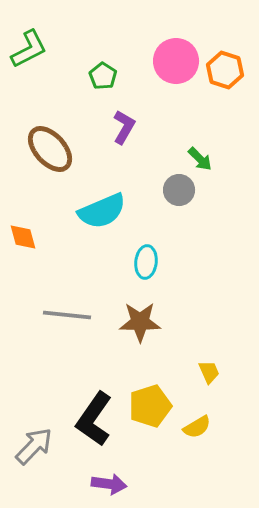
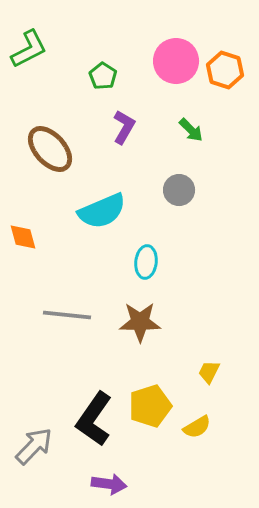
green arrow: moved 9 px left, 29 px up
yellow trapezoid: rotated 130 degrees counterclockwise
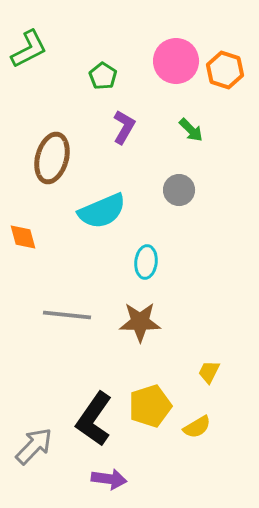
brown ellipse: moved 2 px right, 9 px down; rotated 57 degrees clockwise
purple arrow: moved 5 px up
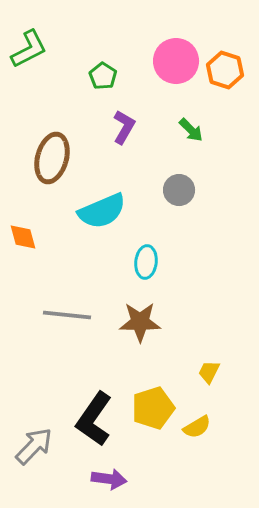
yellow pentagon: moved 3 px right, 2 px down
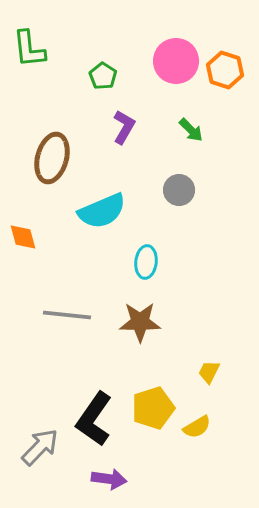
green L-shape: rotated 111 degrees clockwise
gray arrow: moved 6 px right, 1 px down
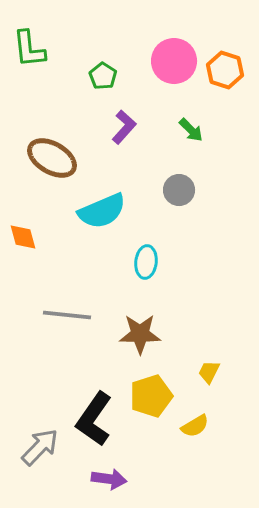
pink circle: moved 2 px left
purple L-shape: rotated 12 degrees clockwise
brown ellipse: rotated 75 degrees counterclockwise
brown star: moved 12 px down
yellow pentagon: moved 2 px left, 12 px up
yellow semicircle: moved 2 px left, 1 px up
